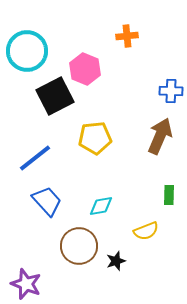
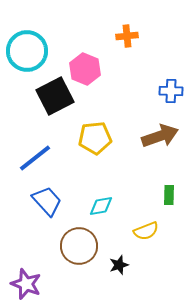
brown arrow: rotated 48 degrees clockwise
black star: moved 3 px right, 4 px down
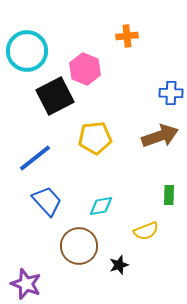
blue cross: moved 2 px down
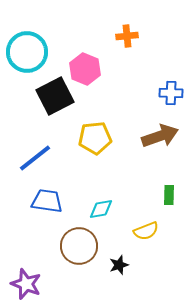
cyan circle: moved 1 px down
blue trapezoid: rotated 40 degrees counterclockwise
cyan diamond: moved 3 px down
